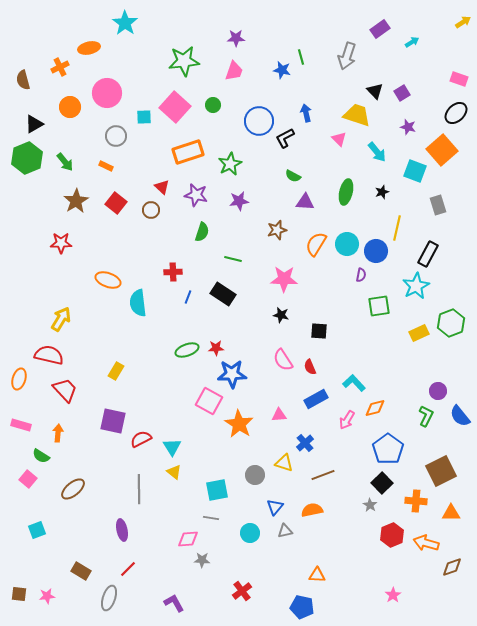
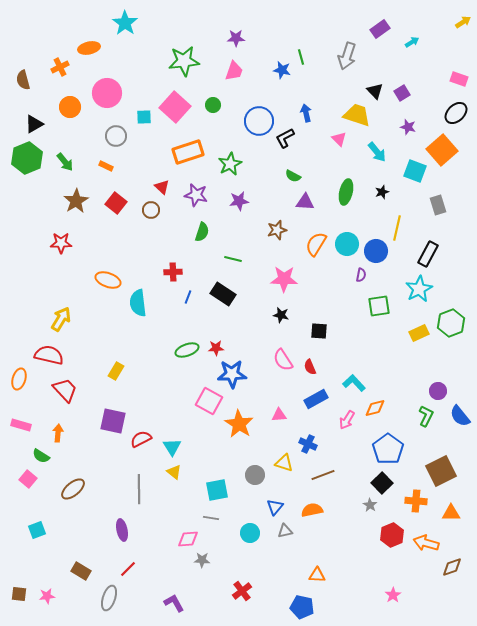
cyan star at (416, 286): moved 3 px right, 3 px down
blue cross at (305, 443): moved 3 px right, 1 px down; rotated 24 degrees counterclockwise
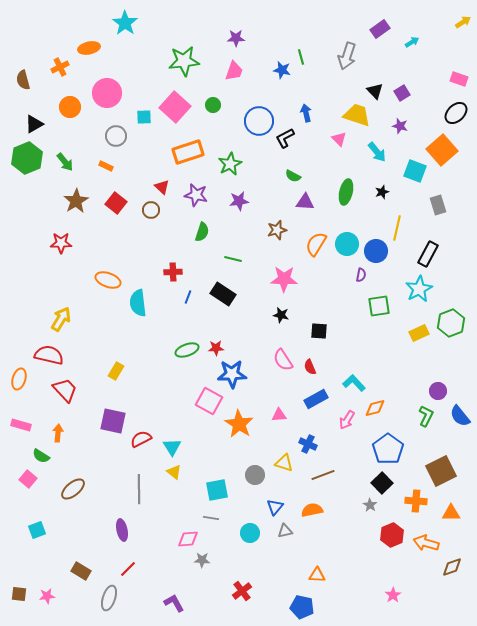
purple star at (408, 127): moved 8 px left, 1 px up
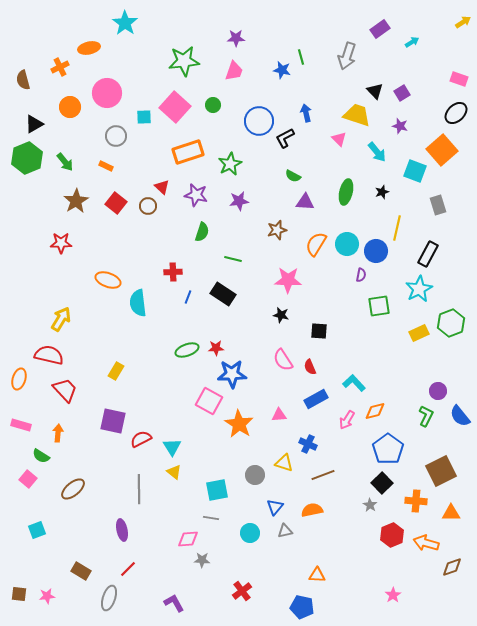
brown circle at (151, 210): moved 3 px left, 4 px up
pink star at (284, 279): moved 4 px right, 1 px down
orange diamond at (375, 408): moved 3 px down
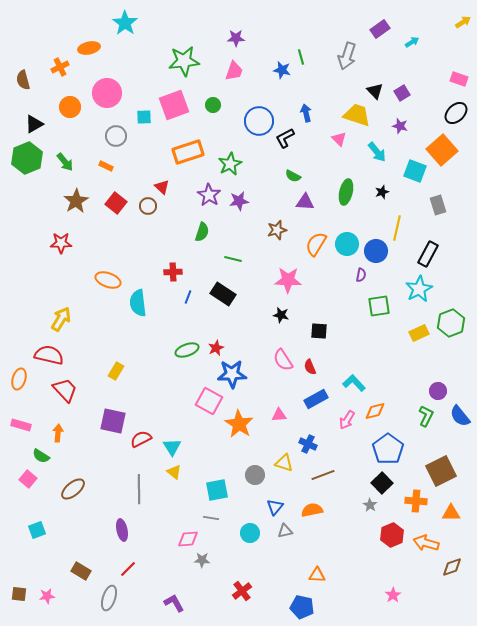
pink square at (175, 107): moved 1 px left, 2 px up; rotated 28 degrees clockwise
purple star at (196, 195): moved 13 px right; rotated 20 degrees clockwise
red star at (216, 348): rotated 21 degrees counterclockwise
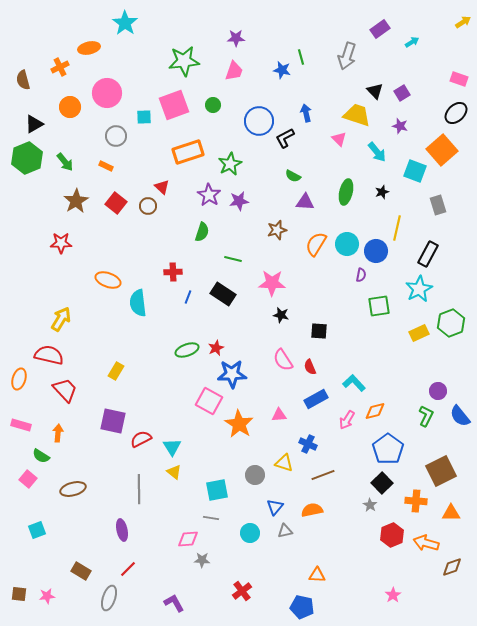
pink star at (288, 280): moved 16 px left, 3 px down
brown ellipse at (73, 489): rotated 25 degrees clockwise
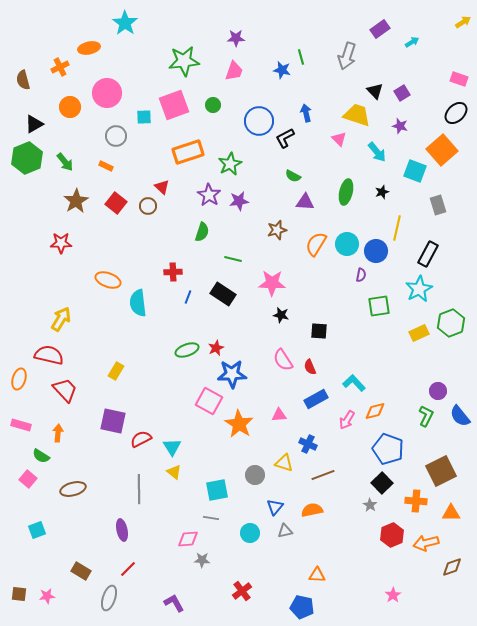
blue pentagon at (388, 449): rotated 16 degrees counterclockwise
orange arrow at (426, 543): rotated 30 degrees counterclockwise
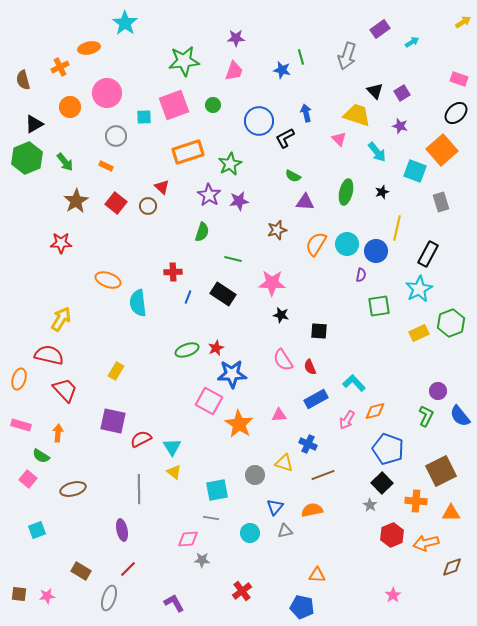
gray rectangle at (438, 205): moved 3 px right, 3 px up
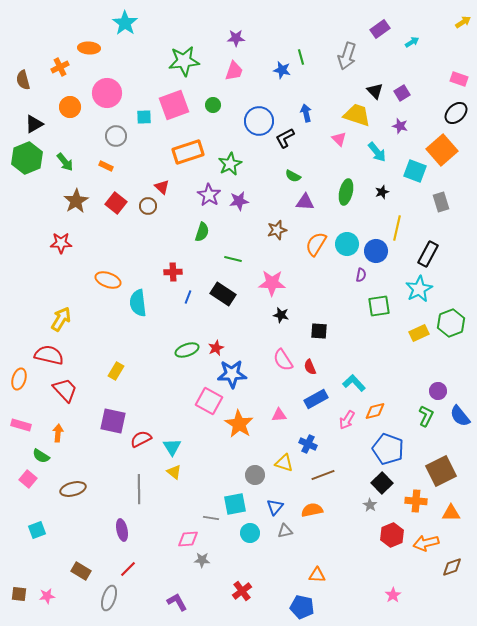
orange ellipse at (89, 48): rotated 15 degrees clockwise
cyan square at (217, 490): moved 18 px right, 14 px down
purple L-shape at (174, 603): moved 3 px right, 1 px up
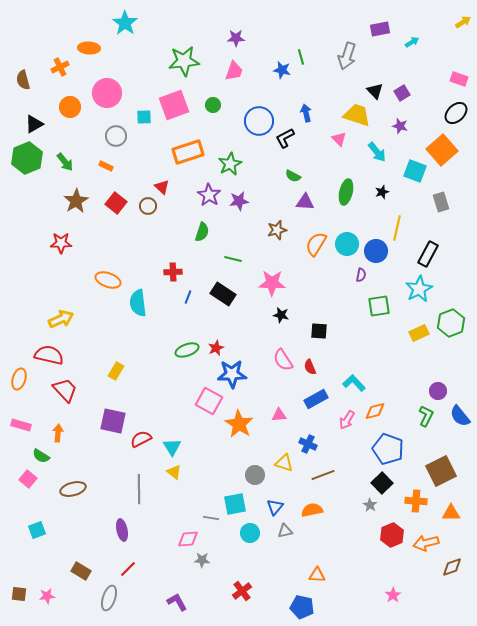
purple rectangle at (380, 29): rotated 24 degrees clockwise
yellow arrow at (61, 319): rotated 35 degrees clockwise
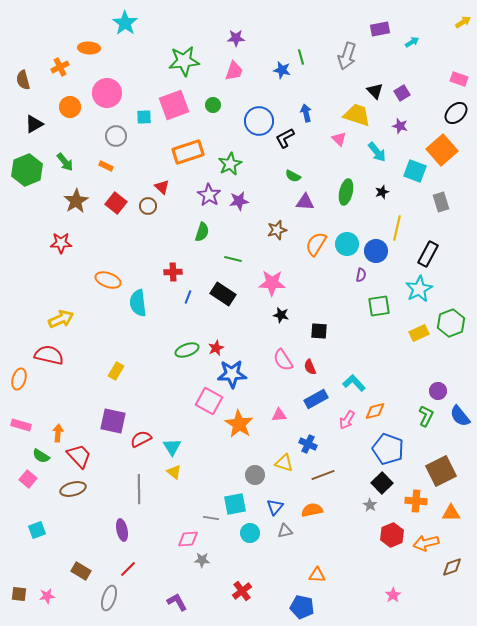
green hexagon at (27, 158): moved 12 px down
red trapezoid at (65, 390): moved 14 px right, 66 px down
